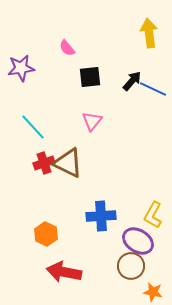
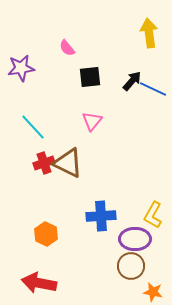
purple ellipse: moved 3 px left, 2 px up; rotated 32 degrees counterclockwise
red arrow: moved 25 px left, 11 px down
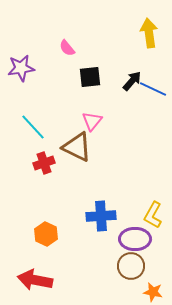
brown triangle: moved 9 px right, 16 px up
red arrow: moved 4 px left, 3 px up
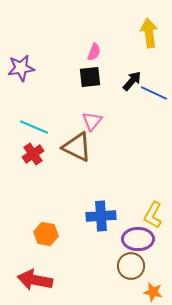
pink semicircle: moved 27 px right, 4 px down; rotated 120 degrees counterclockwise
blue line: moved 1 px right, 4 px down
cyan line: moved 1 px right; rotated 24 degrees counterclockwise
red cross: moved 11 px left, 9 px up; rotated 15 degrees counterclockwise
orange hexagon: rotated 15 degrees counterclockwise
purple ellipse: moved 3 px right
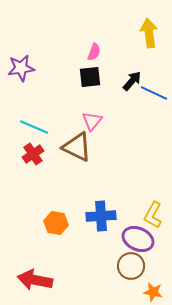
orange hexagon: moved 10 px right, 11 px up
purple ellipse: rotated 24 degrees clockwise
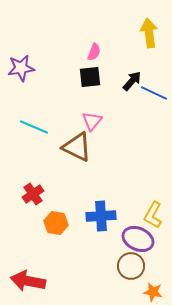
red cross: moved 40 px down
red arrow: moved 7 px left, 1 px down
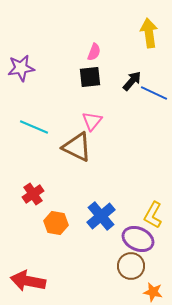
blue cross: rotated 36 degrees counterclockwise
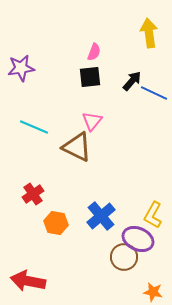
brown circle: moved 7 px left, 9 px up
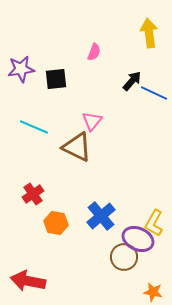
purple star: moved 1 px down
black square: moved 34 px left, 2 px down
yellow L-shape: moved 1 px right, 8 px down
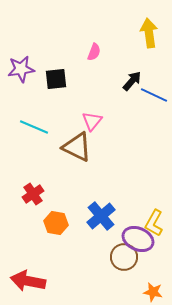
blue line: moved 2 px down
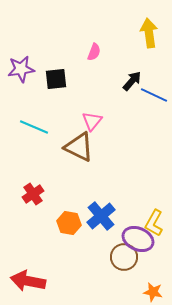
brown triangle: moved 2 px right
orange hexagon: moved 13 px right
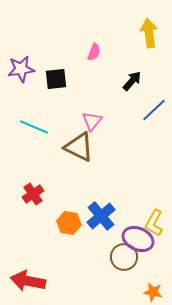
blue line: moved 15 px down; rotated 68 degrees counterclockwise
